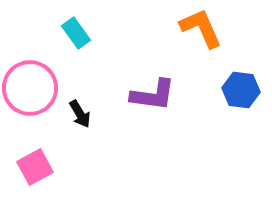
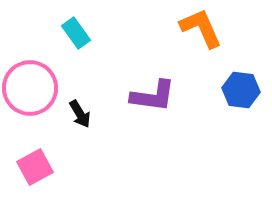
purple L-shape: moved 1 px down
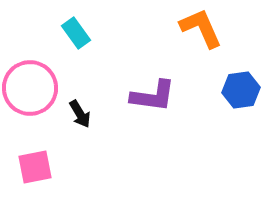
blue hexagon: rotated 15 degrees counterclockwise
pink square: rotated 18 degrees clockwise
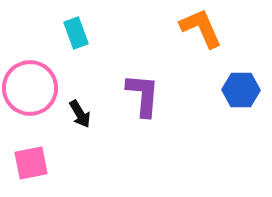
cyan rectangle: rotated 16 degrees clockwise
blue hexagon: rotated 9 degrees clockwise
purple L-shape: moved 10 px left, 1 px up; rotated 93 degrees counterclockwise
pink square: moved 4 px left, 4 px up
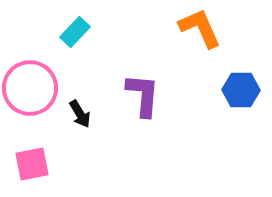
orange L-shape: moved 1 px left
cyan rectangle: moved 1 px left, 1 px up; rotated 64 degrees clockwise
pink square: moved 1 px right, 1 px down
